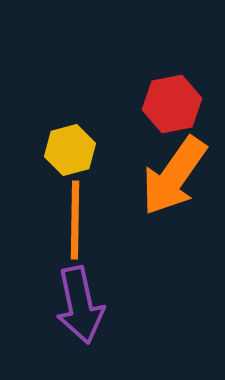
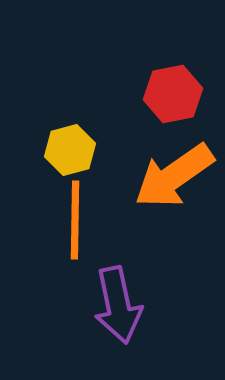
red hexagon: moved 1 px right, 10 px up
orange arrow: rotated 20 degrees clockwise
purple arrow: moved 38 px right
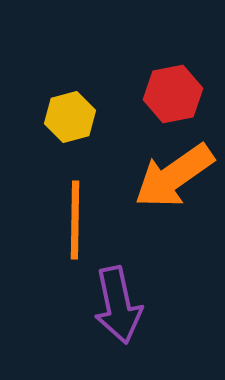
yellow hexagon: moved 33 px up
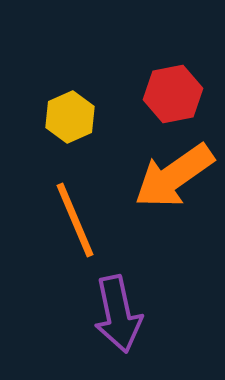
yellow hexagon: rotated 9 degrees counterclockwise
orange line: rotated 24 degrees counterclockwise
purple arrow: moved 9 px down
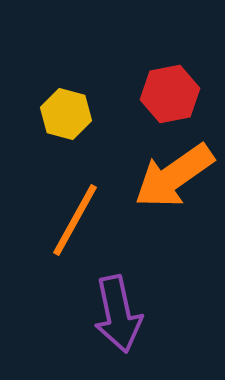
red hexagon: moved 3 px left
yellow hexagon: moved 4 px left, 3 px up; rotated 21 degrees counterclockwise
orange line: rotated 52 degrees clockwise
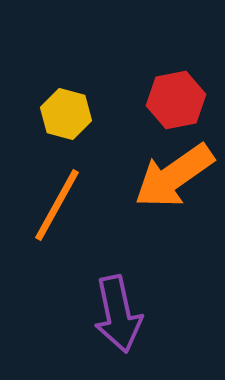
red hexagon: moved 6 px right, 6 px down
orange line: moved 18 px left, 15 px up
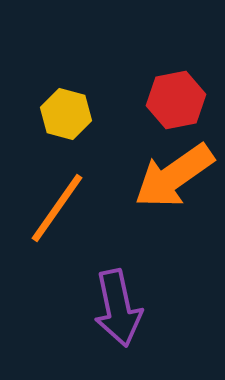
orange line: moved 3 px down; rotated 6 degrees clockwise
purple arrow: moved 6 px up
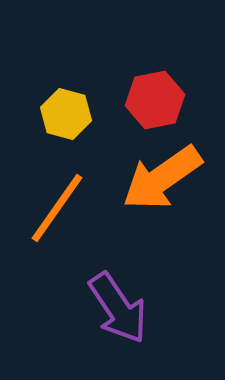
red hexagon: moved 21 px left
orange arrow: moved 12 px left, 2 px down
purple arrow: rotated 22 degrees counterclockwise
